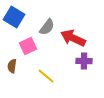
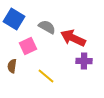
blue square: moved 2 px down
gray semicircle: rotated 96 degrees counterclockwise
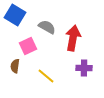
blue square: moved 1 px right, 4 px up
red arrow: rotated 75 degrees clockwise
purple cross: moved 7 px down
brown semicircle: moved 3 px right
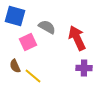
blue square: moved 1 px down; rotated 15 degrees counterclockwise
red arrow: moved 4 px right; rotated 35 degrees counterclockwise
pink square: moved 4 px up
brown semicircle: rotated 32 degrees counterclockwise
yellow line: moved 13 px left
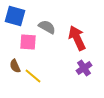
pink square: rotated 30 degrees clockwise
purple cross: rotated 35 degrees counterclockwise
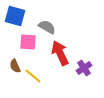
red arrow: moved 17 px left, 15 px down
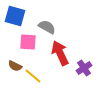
brown semicircle: rotated 40 degrees counterclockwise
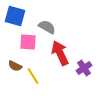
yellow line: rotated 18 degrees clockwise
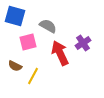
gray semicircle: moved 1 px right, 1 px up
pink square: rotated 18 degrees counterclockwise
purple cross: moved 1 px left, 25 px up
yellow line: rotated 60 degrees clockwise
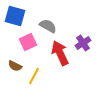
pink square: rotated 12 degrees counterclockwise
yellow line: moved 1 px right
